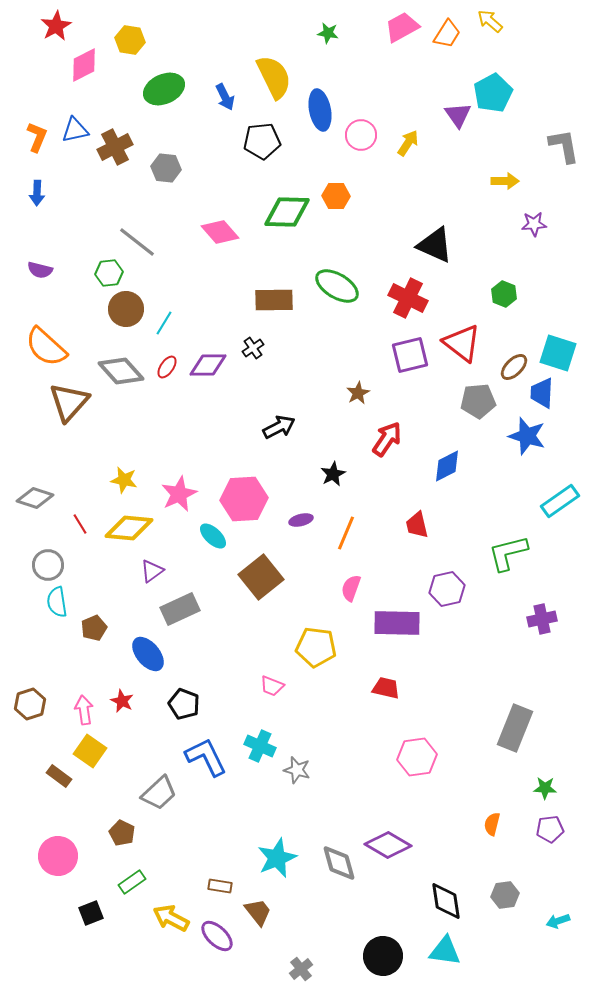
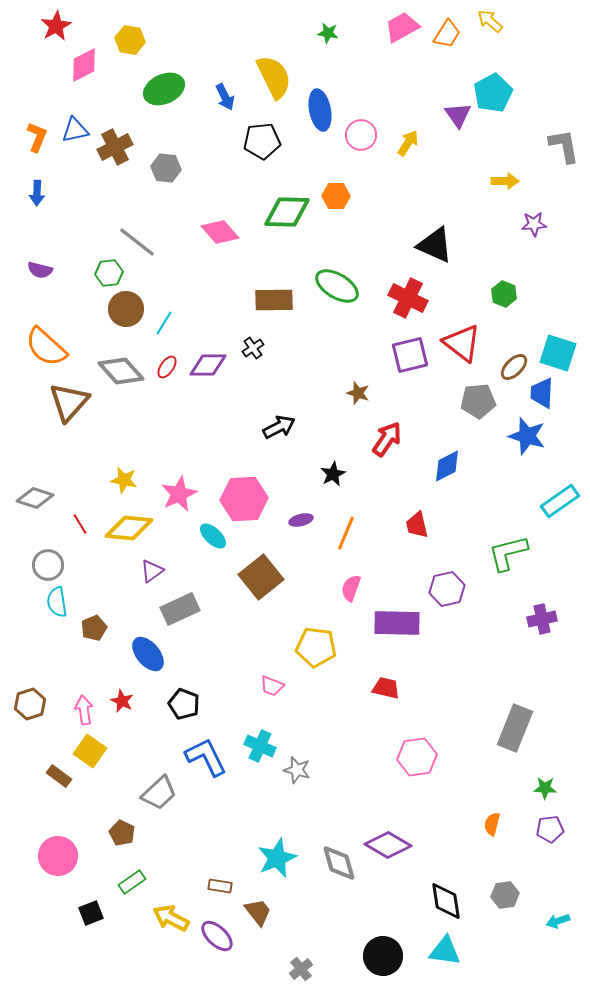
brown star at (358, 393): rotated 25 degrees counterclockwise
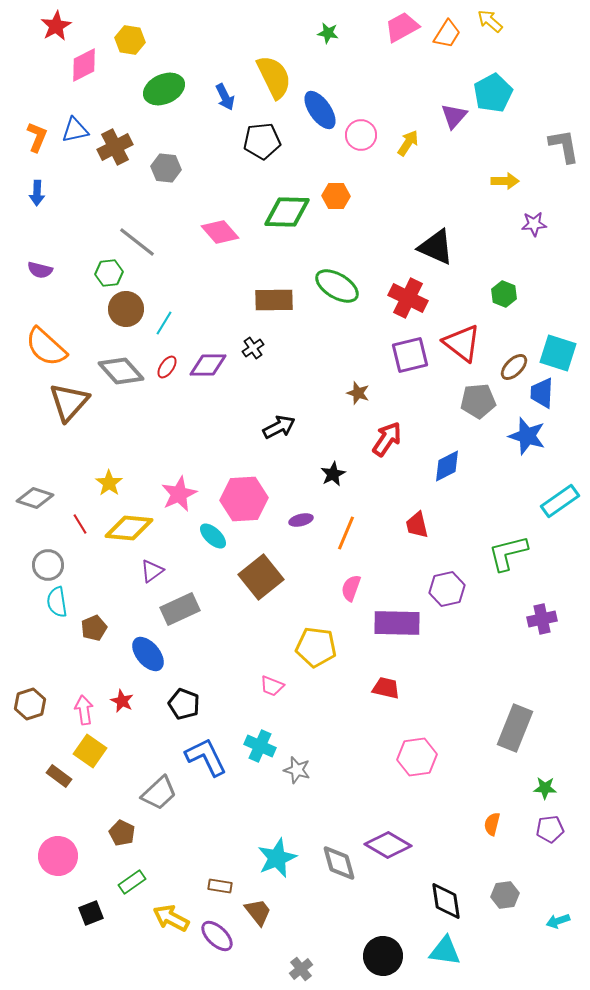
blue ellipse at (320, 110): rotated 24 degrees counterclockwise
purple triangle at (458, 115): moved 4 px left, 1 px down; rotated 16 degrees clockwise
black triangle at (435, 245): moved 1 px right, 2 px down
yellow star at (124, 480): moved 15 px left, 3 px down; rotated 24 degrees clockwise
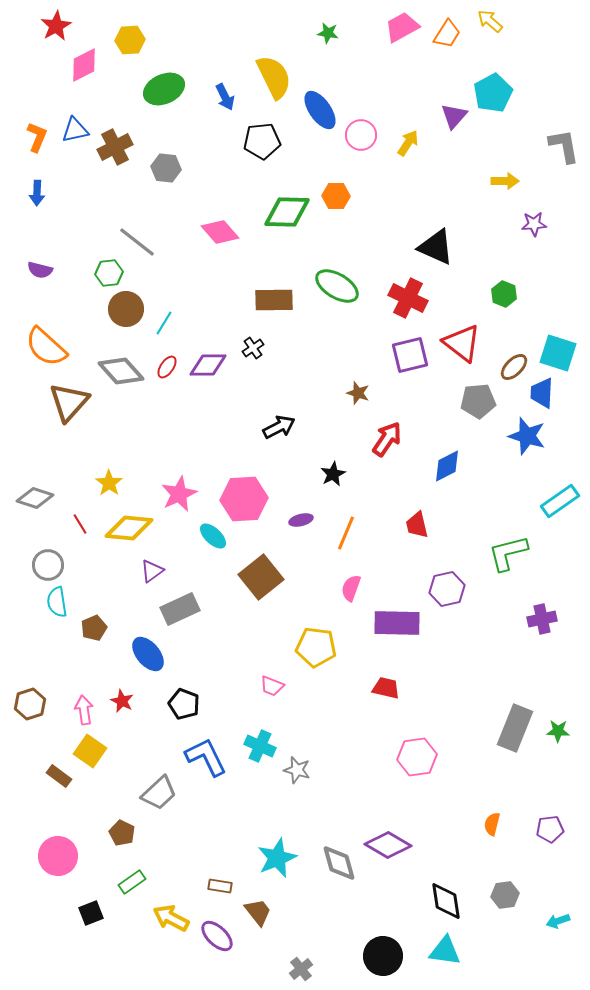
yellow hexagon at (130, 40): rotated 12 degrees counterclockwise
green star at (545, 788): moved 13 px right, 57 px up
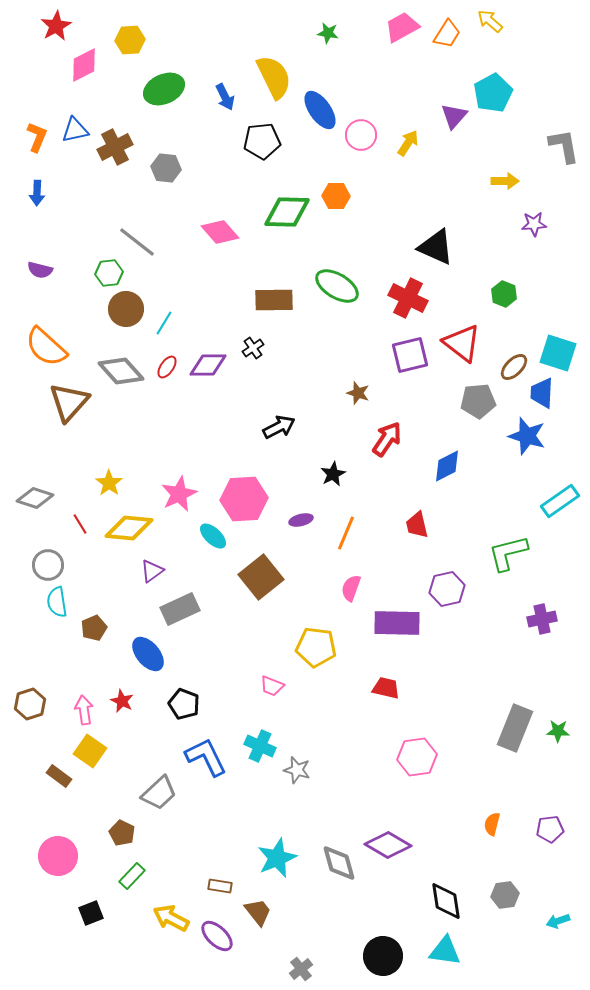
green rectangle at (132, 882): moved 6 px up; rotated 12 degrees counterclockwise
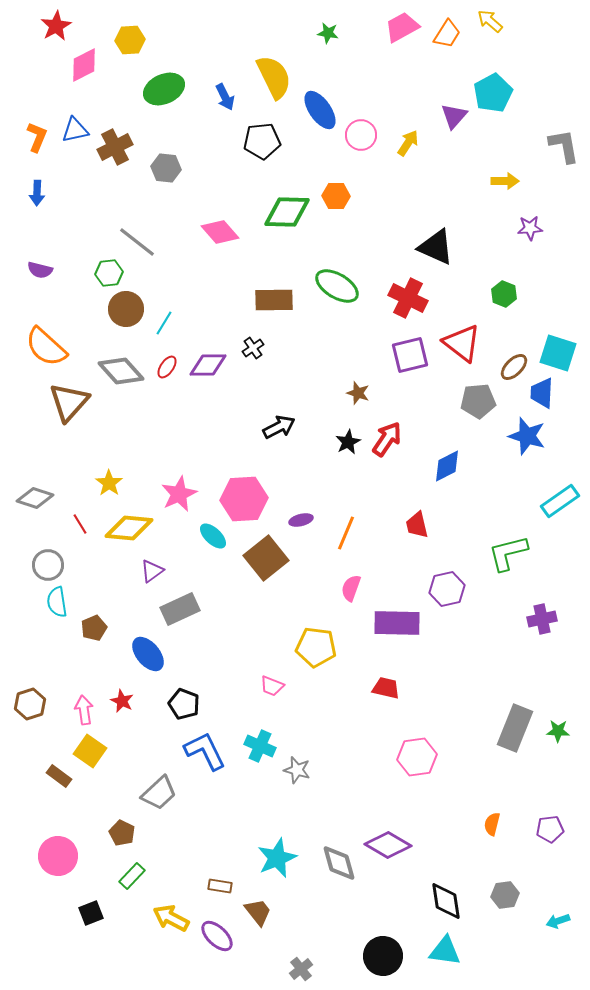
purple star at (534, 224): moved 4 px left, 4 px down
black star at (333, 474): moved 15 px right, 32 px up
brown square at (261, 577): moved 5 px right, 19 px up
blue L-shape at (206, 757): moved 1 px left, 6 px up
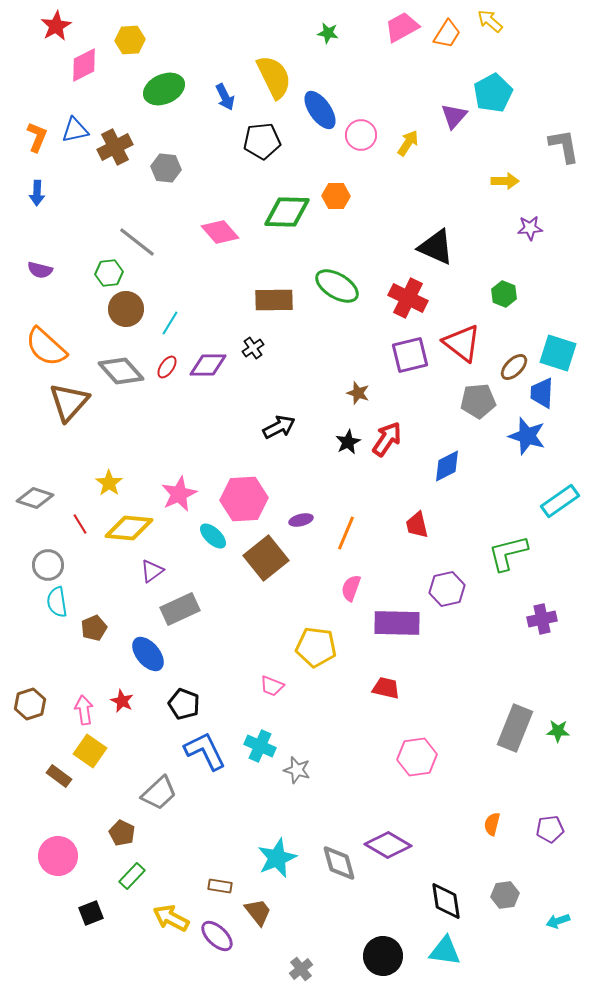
cyan line at (164, 323): moved 6 px right
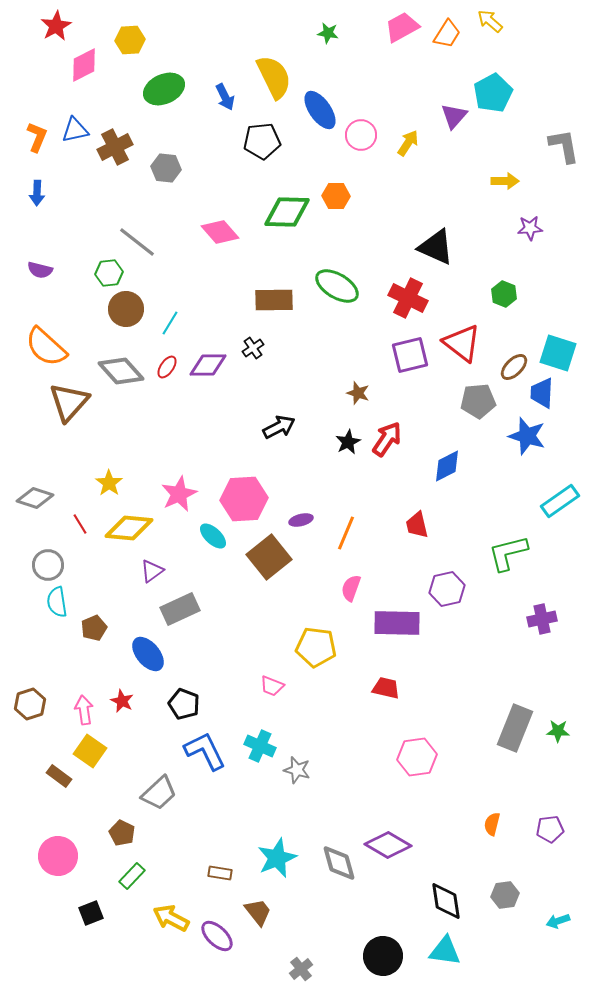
brown square at (266, 558): moved 3 px right, 1 px up
brown rectangle at (220, 886): moved 13 px up
